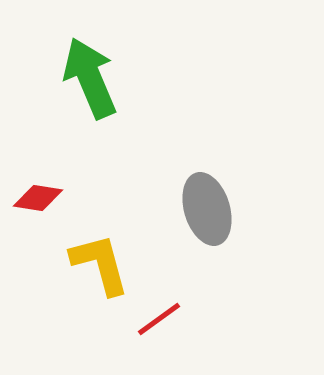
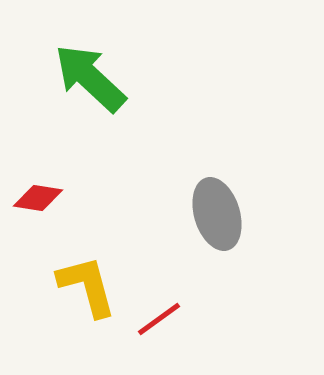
green arrow: rotated 24 degrees counterclockwise
gray ellipse: moved 10 px right, 5 px down
yellow L-shape: moved 13 px left, 22 px down
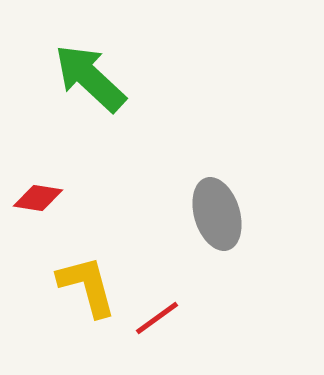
red line: moved 2 px left, 1 px up
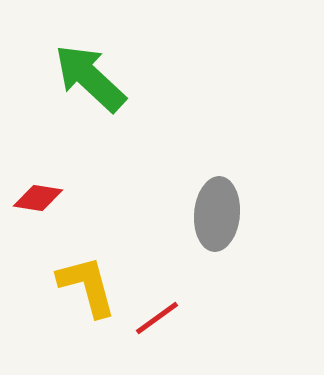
gray ellipse: rotated 22 degrees clockwise
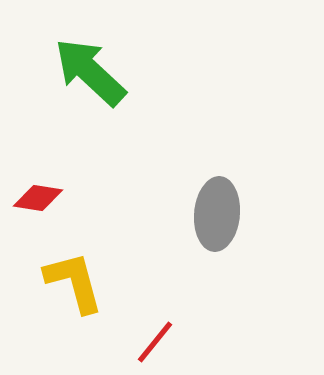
green arrow: moved 6 px up
yellow L-shape: moved 13 px left, 4 px up
red line: moved 2 px left, 24 px down; rotated 15 degrees counterclockwise
